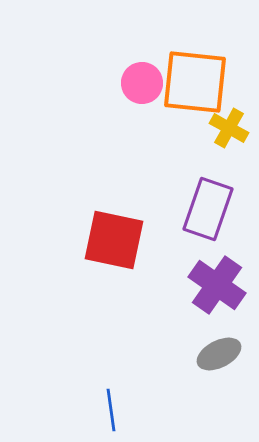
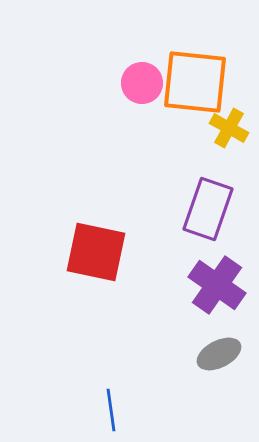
red square: moved 18 px left, 12 px down
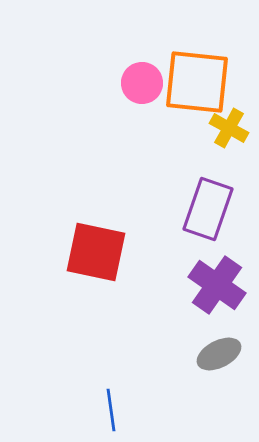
orange square: moved 2 px right
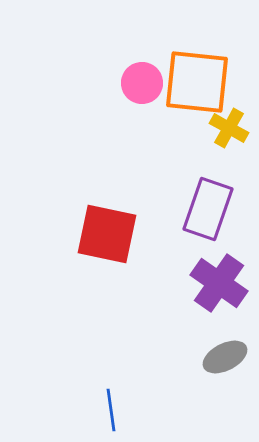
red square: moved 11 px right, 18 px up
purple cross: moved 2 px right, 2 px up
gray ellipse: moved 6 px right, 3 px down
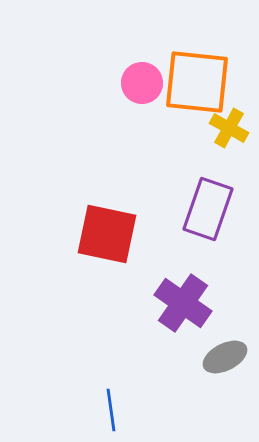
purple cross: moved 36 px left, 20 px down
